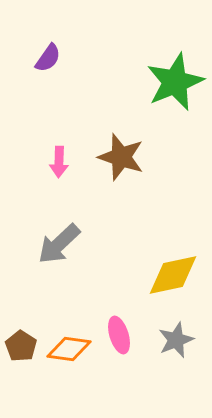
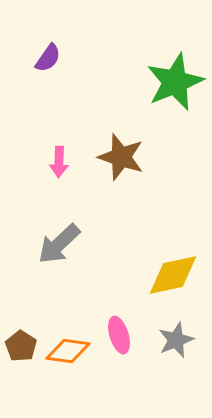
orange diamond: moved 1 px left, 2 px down
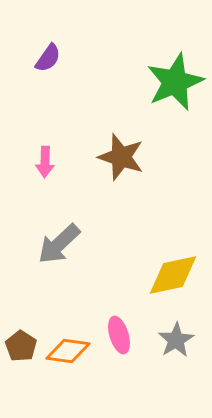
pink arrow: moved 14 px left
gray star: rotated 9 degrees counterclockwise
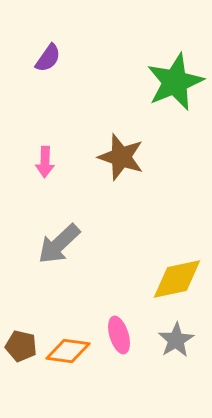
yellow diamond: moved 4 px right, 4 px down
brown pentagon: rotated 20 degrees counterclockwise
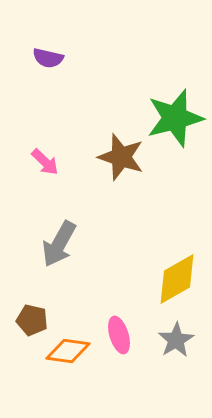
purple semicircle: rotated 68 degrees clockwise
green star: moved 36 px down; rotated 8 degrees clockwise
pink arrow: rotated 48 degrees counterclockwise
gray arrow: rotated 18 degrees counterclockwise
yellow diamond: rotated 18 degrees counterclockwise
brown pentagon: moved 11 px right, 26 px up
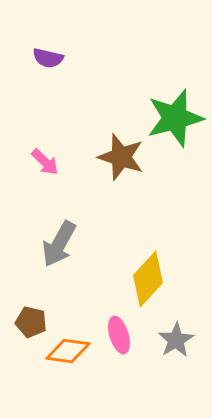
yellow diamond: moved 29 px left; rotated 18 degrees counterclockwise
brown pentagon: moved 1 px left, 2 px down
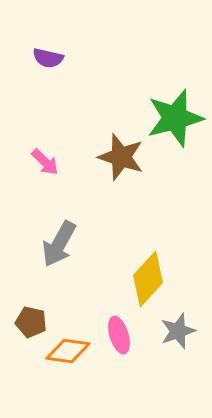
gray star: moved 2 px right, 9 px up; rotated 12 degrees clockwise
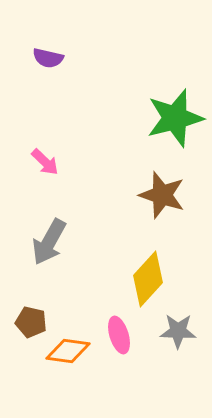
brown star: moved 41 px right, 38 px down
gray arrow: moved 10 px left, 2 px up
gray star: rotated 21 degrees clockwise
